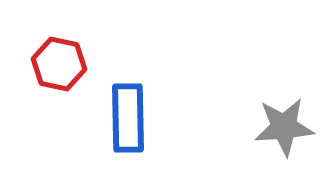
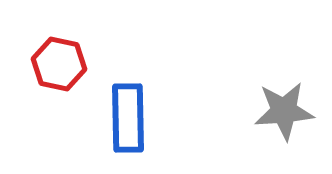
gray star: moved 16 px up
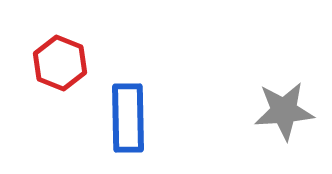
red hexagon: moved 1 px right, 1 px up; rotated 10 degrees clockwise
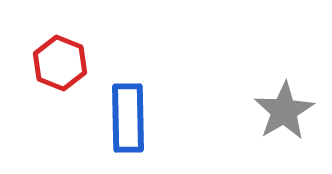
gray star: rotated 26 degrees counterclockwise
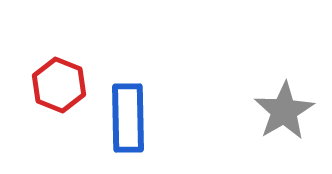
red hexagon: moved 1 px left, 22 px down
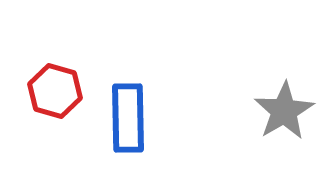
red hexagon: moved 4 px left, 6 px down; rotated 6 degrees counterclockwise
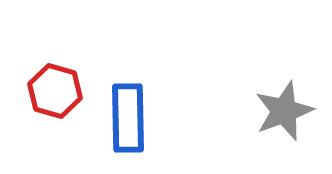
gray star: rotated 10 degrees clockwise
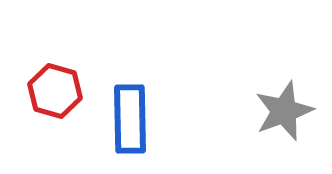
blue rectangle: moved 2 px right, 1 px down
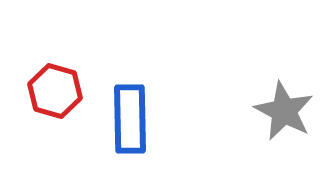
gray star: rotated 24 degrees counterclockwise
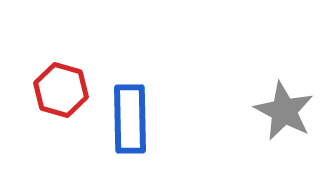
red hexagon: moved 6 px right, 1 px up
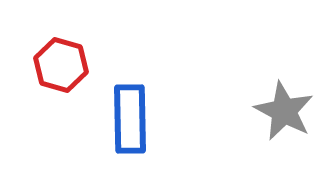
red hexagon: moved 25 px up
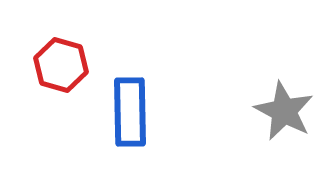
blue rectangle: moved 7 px up
